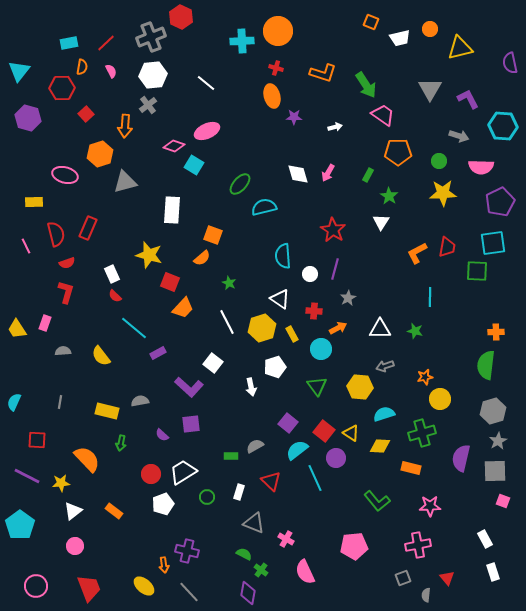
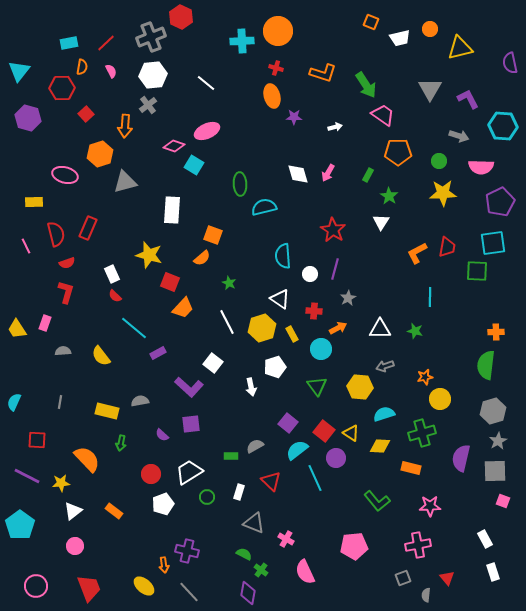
green ellipse at (240, 184): rotated 45 degrees counterclockwise
white trapezoid at (183, 472): moved 6 px right
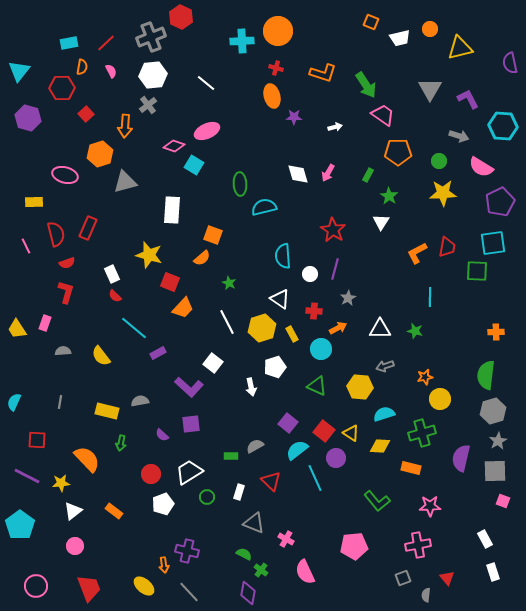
pink semicircle at (481, 167): rotated 30 degrees clockwise
green semicircle at (486, 365): moved 10 px down
green triangle at (317, 386): rotated 30 degrees counterclockwise
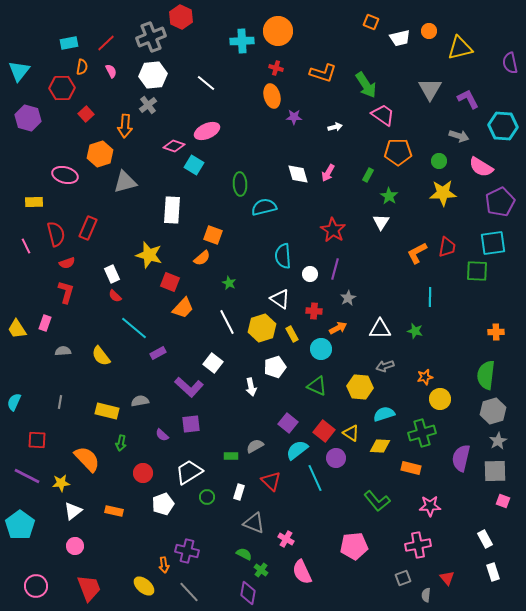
orange circle at (430, 29): moved 1 px left, 2 px down
red circle at (151, 474): moved 8 px left, 1 px up
orange rectangle at (114, 511): rotated 24 degrees counterclockwise
pink semicircle at (305, 572): moved 3 px left
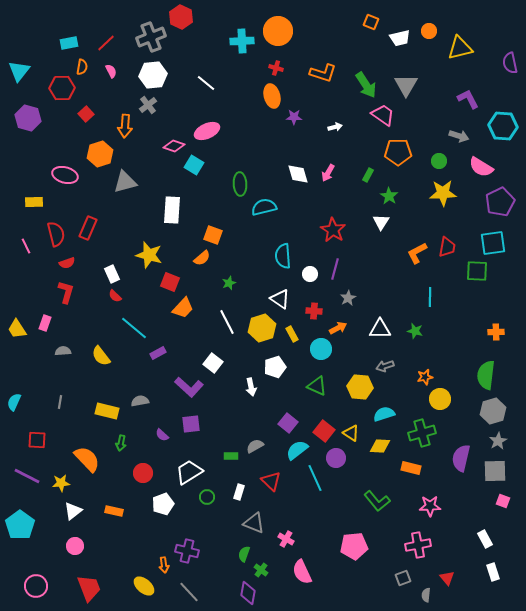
gray triangle at (430, 89): moved 24 px left, 4 px up
green star at (229, 283): rotated 24 degrees clockwise
green semicircle at (244, 554): rotated 98 degrees counterclockwise
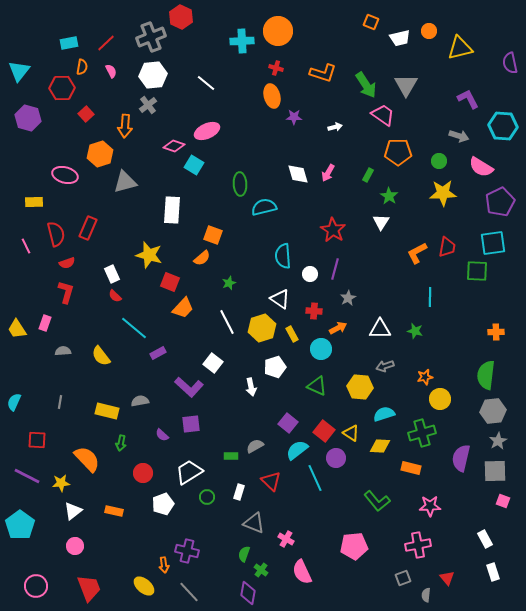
gray hexagon at (493, 411): rotated 10 degrees clockwise
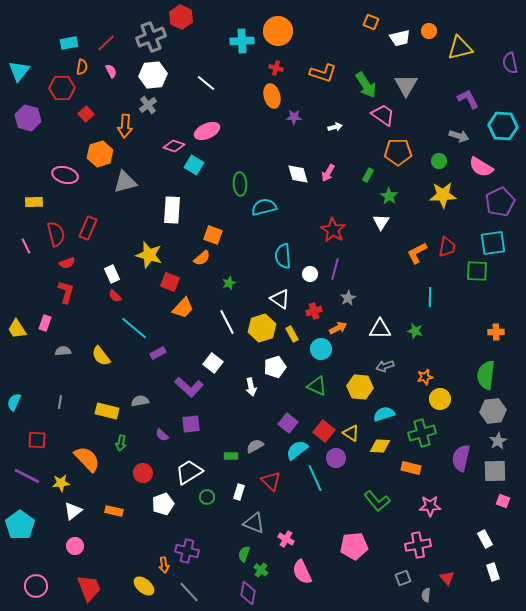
yellow star at (443, 193): moved 2 px down
red cross at (314, 311): rotated 21 degrees counterclockwise
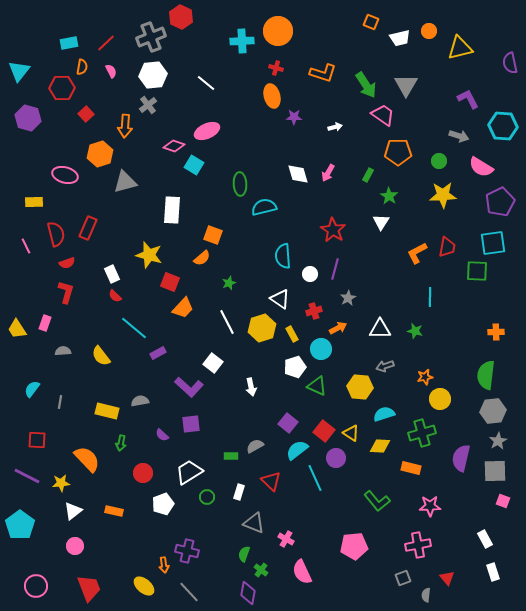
white pentagon at (275, 367): moved 20 px right
cyan semicircle at (14, 402): moved 18 px right, 13 px up; rotated 12 degrees clockwise
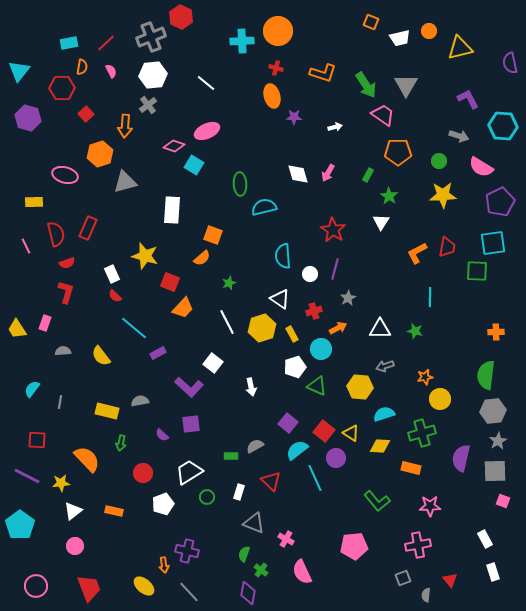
yellow star at (149, 255): moved 4 px left, 1 px down
red triangle at (447, 578): moved 3 px right, 2 px down
